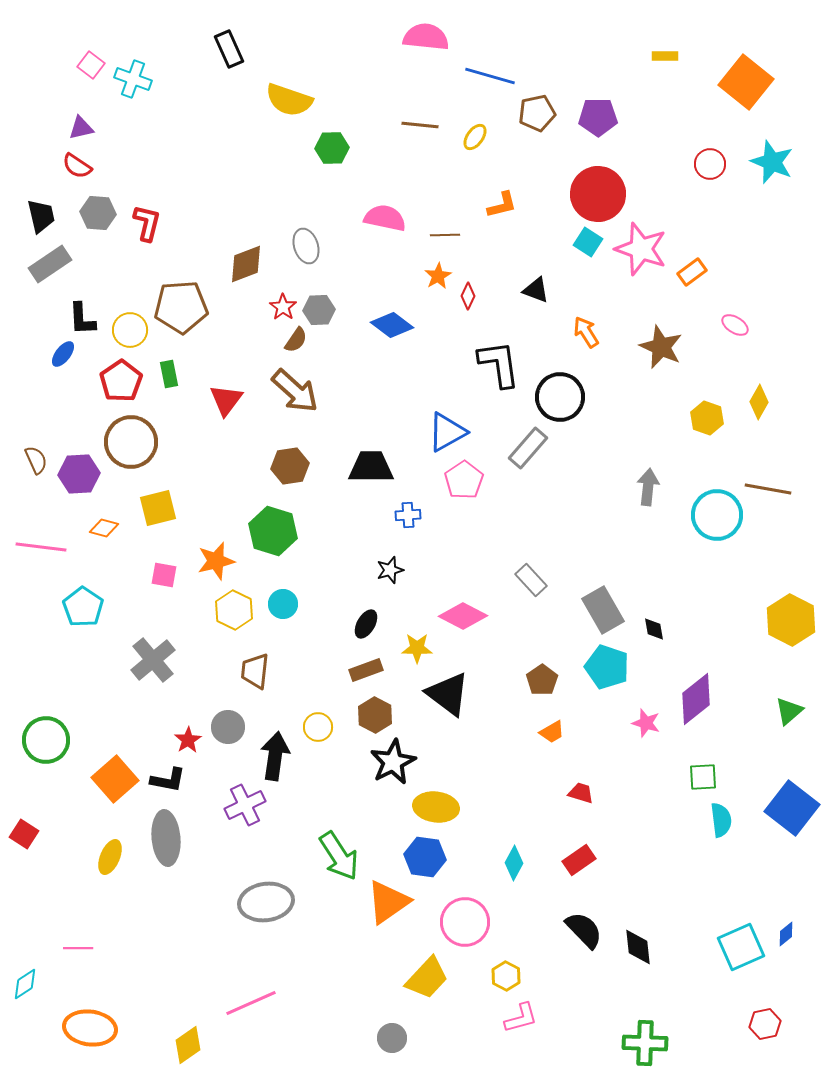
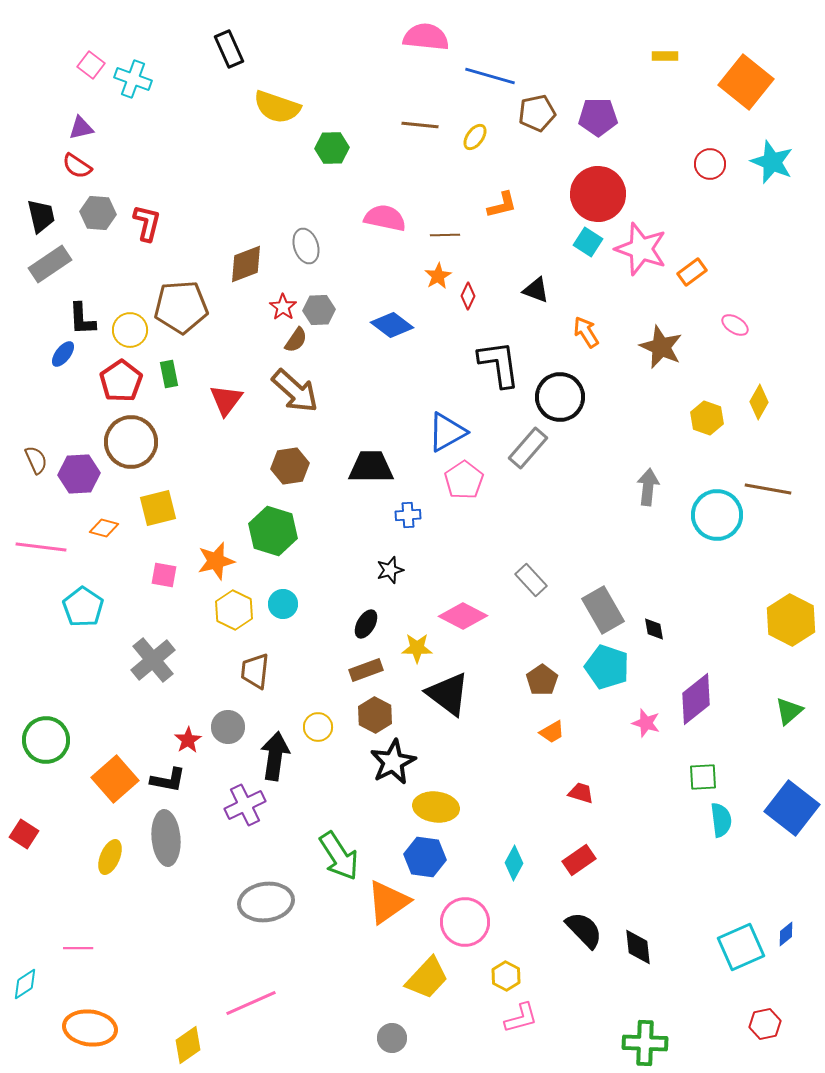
yellow semicircle at (289, 100): moved 12 px left, 7 px down
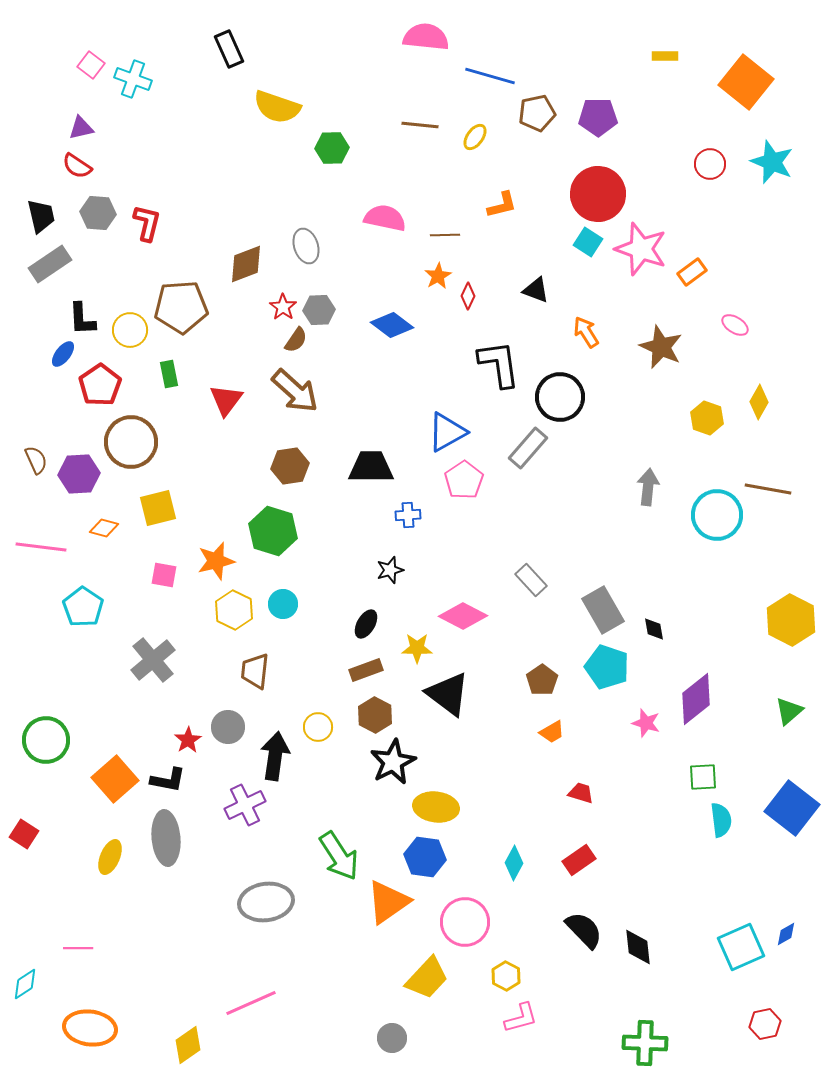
red pentagon at (121, 381): moved 21 px left, 4 px down
blue diamond at (786, 934): rotated 10 degrees clockwise
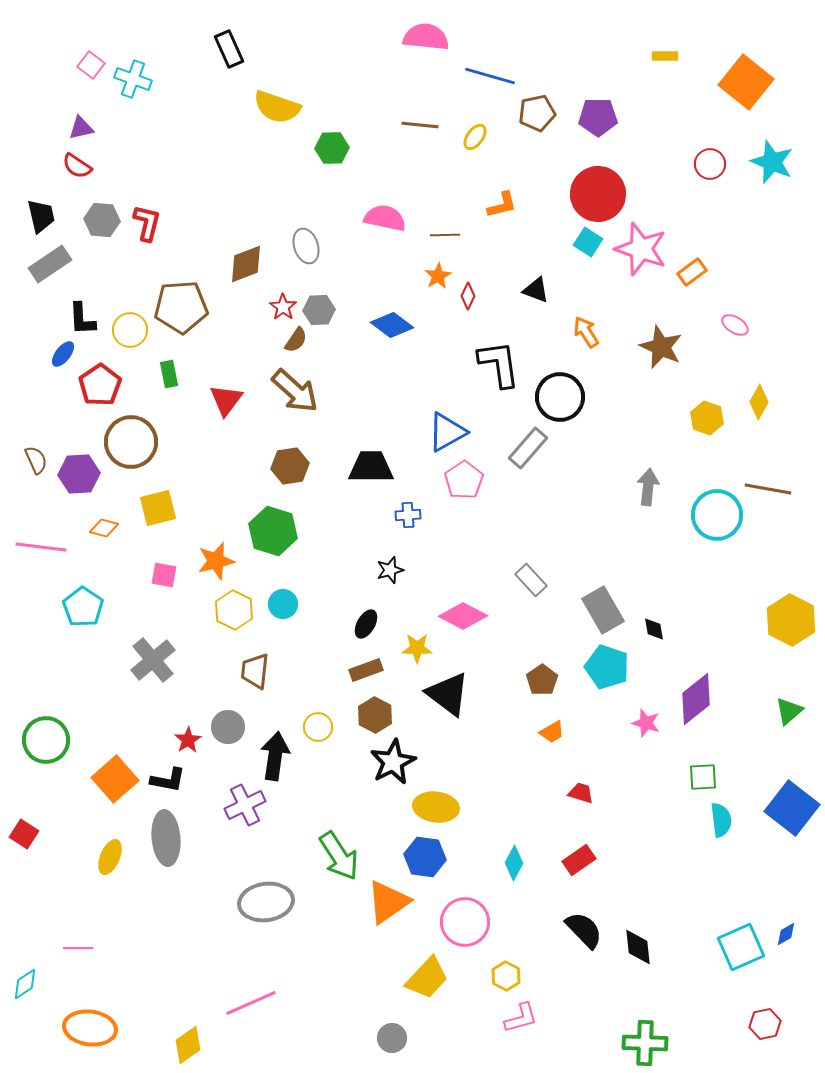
gray hexagon at (98, 213): moved 4 px right, 7 px down
